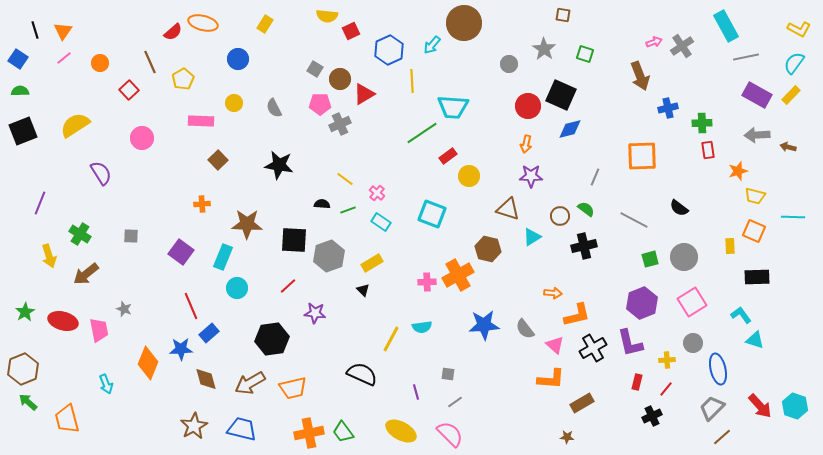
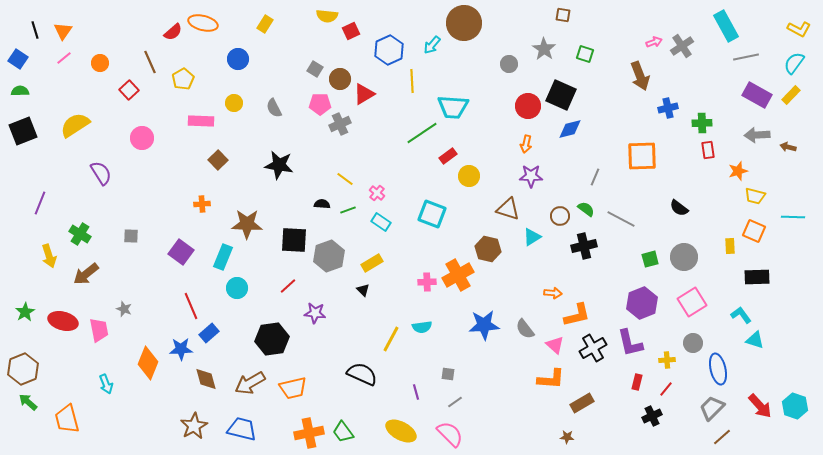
gray line at (634, 220): moved 13 px left, 1 px up
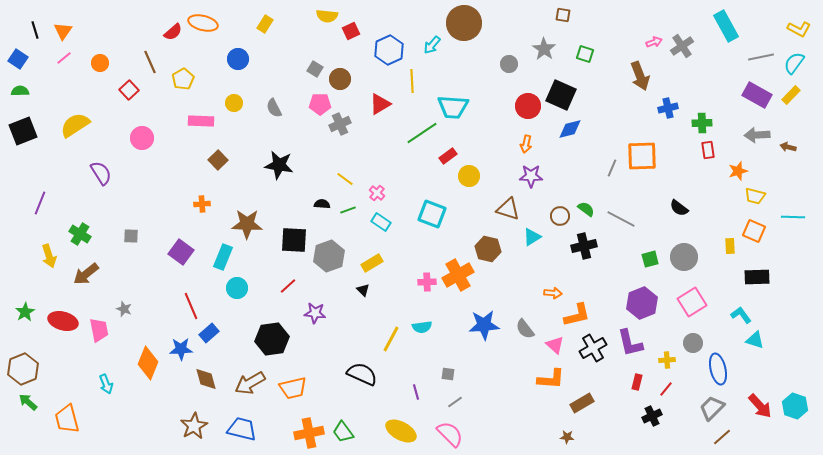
gray line at (746, 57): moved 15 px right
red triangle at (364, 94): moved 16 px right, 10 px down
gray line at (595, 177): moved 17 px right, 9 px up
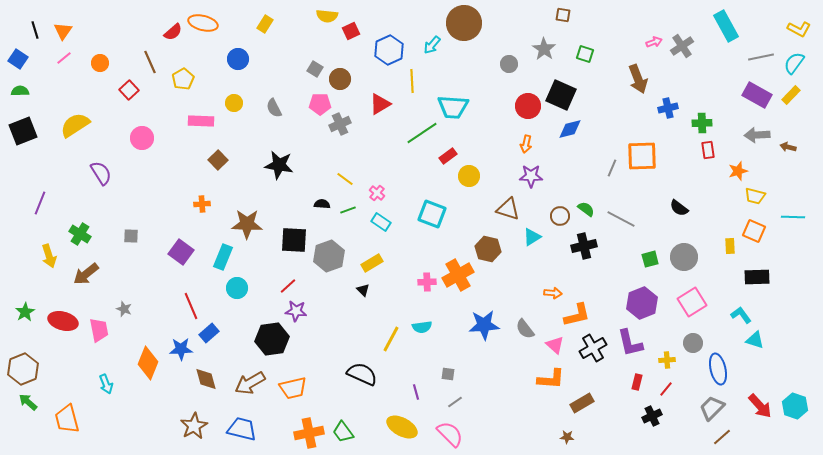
brown arrow at (640, 76): moved 2 px left, 3 px down
purple star at (315, 313): moved 19 px left, 2 px up
yellow ellipse at (401, 431): moved 1 px right, 4 px up
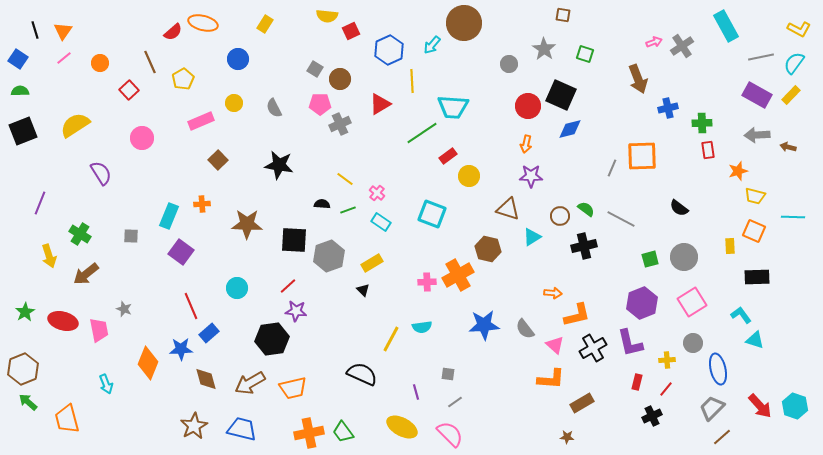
pink rectangle at (201, 121): rotated 25 degrees counterclockwise
cyan rectangle at (223, 257): moved 54 px left, 41 px up
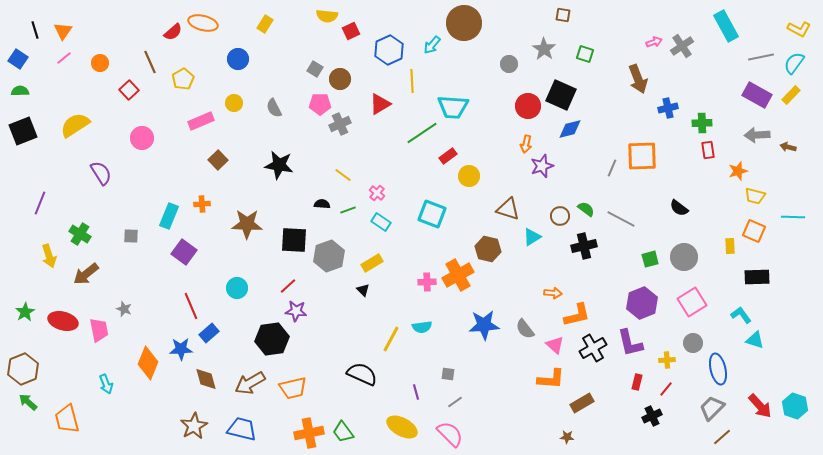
purple star at (531, 176): moved 11 px right, 10 px up; rotated 20 degrees counterclockwise
yellow line at (345, 179): moved 2 px left, 4 px up
purple square at (181, 252): moved 3 px right
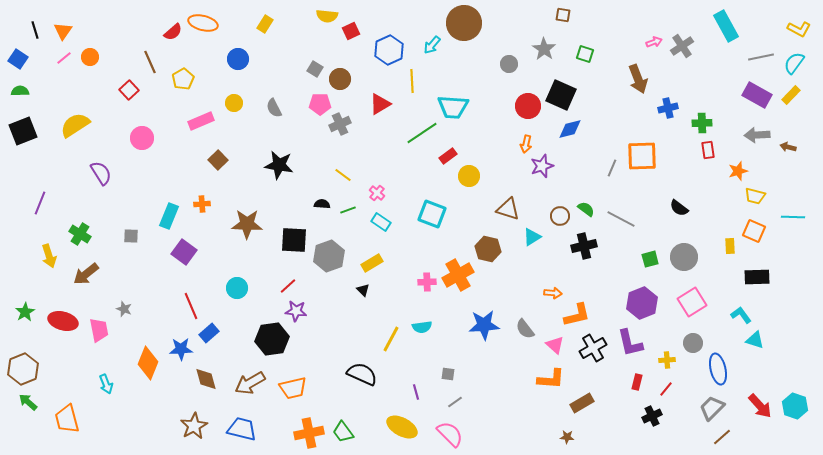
orange circle at (100, 63): moved 10 px left, 6 px up
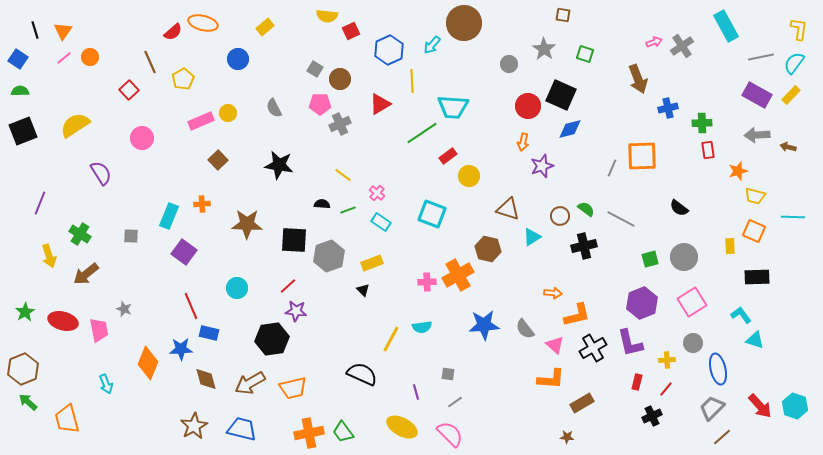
yellow rectangle at (265, 24): moved 3 px down; rotated 18 degrees clockwise
yellow L-shape at (799, 29): rotated 110 degrees counterclockwise
yellow circle at (234, 103): moved 6 px left, 10 px down
orange arrow at (526, 144): moved 3 px left, 2 px up
yellow rectangle at (372, 263): rotated 10 degrees clockwise
blue rectangle at (209, 333): rotated 54 degrees clockwise
